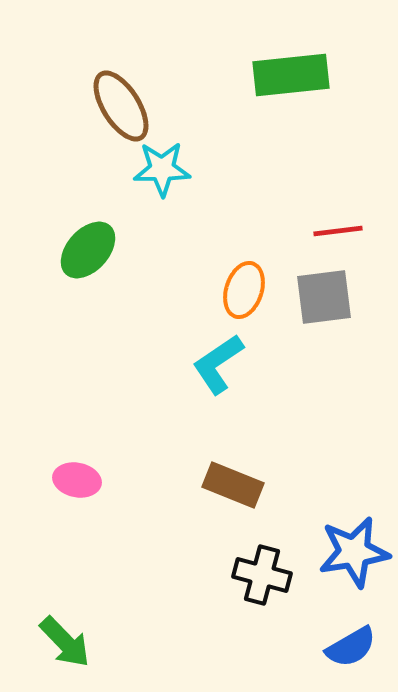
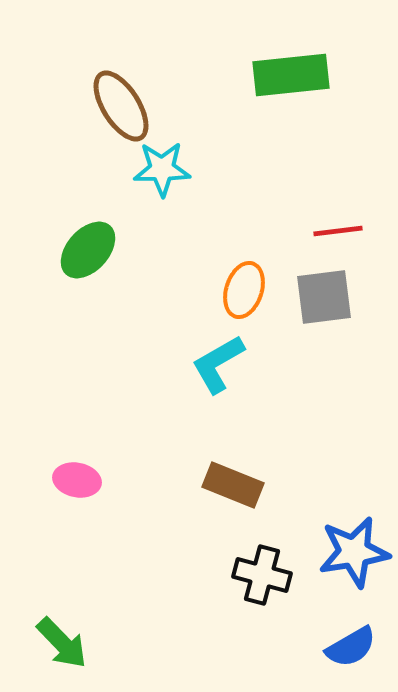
cyan L-shape: rotated 4 degrees clockwise
green arrow: moved 3 px left, 1 px down
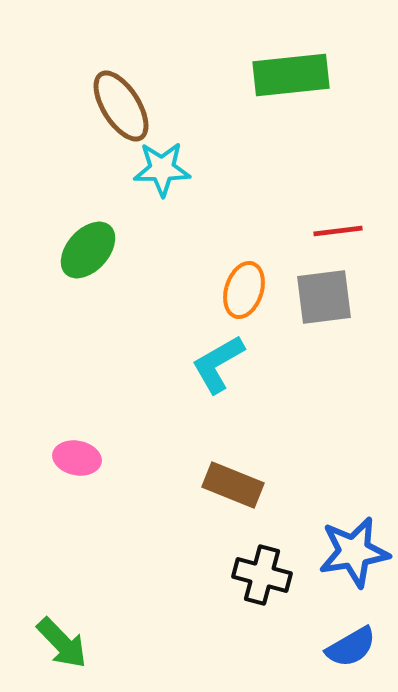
pink ellipse: moved 22 px up
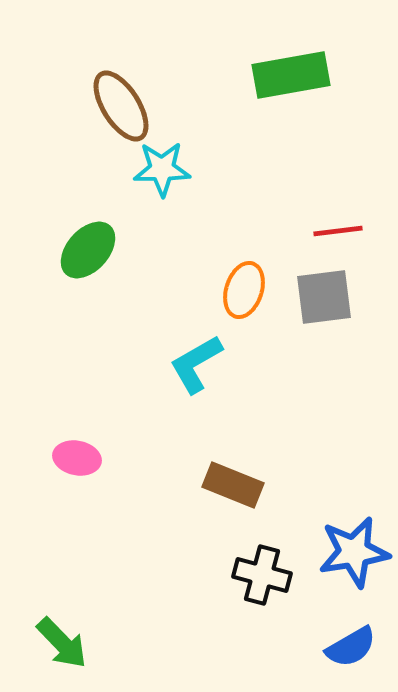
green rectangle: rotated 4 degrees counterclockwise
cyan L-shape: moved 22 px left
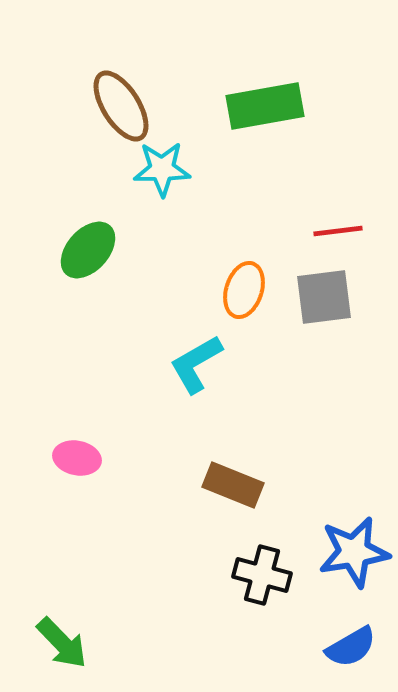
green rectangle: moved 26 px left, 31 px down
